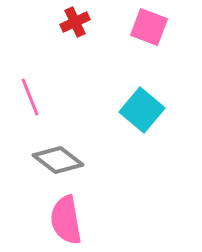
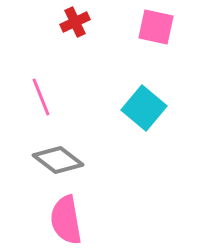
pink square: moved 7 px right; rotated 9 degrees counterclockwise
pink line: moved 11 px right
cyan square: moved 2 px right, 2 px up
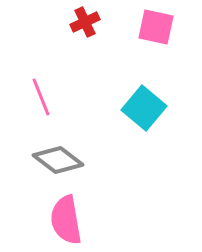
red cross: moved 10 px right
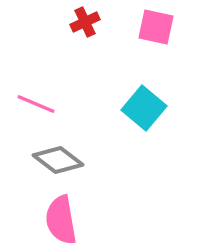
pink line: moved 5 px left, 7 px down; rotated 45 degrees counterclockwise
pink semicircle: moved 5 px left
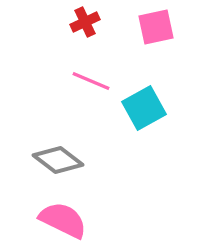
pink square: rotated 24 degrees counterclockwise
pink line: moved 55 px right, 23 px up
cyan square: rotated 21 degrees clockwise
pink semicircle: moved 2 px right; rotated 126 degrees clockwise
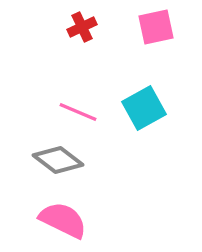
red cross: moved 3 px left, 5 px down
pink line: moved 13 px left, 31 px down
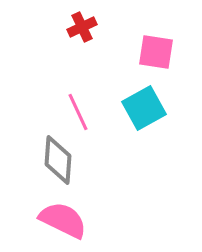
pink square: moved 25 px down; rotated 21 degrees clockwise
pink line: rotated 42 degrees clockwise
gray diamond: rotated 57 degrees clockwise
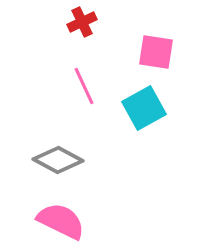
red cross: moved 5 px up
pink line: moved 6 px right, 26 px up
gray diamond: rotated 66 degrees counterclockwise
pink semicircle: moved 2 px left, 1 px down
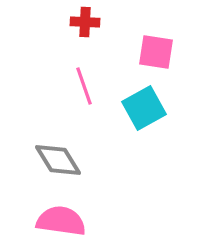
red cross: moved 3 px right; rotated 28 degrees clockwise
pink line: rotated 6 degrees clockwise
gray diamond: rotated 30 degrees clockwise
pink semicircle: rotated 18 degrees counterclockwise
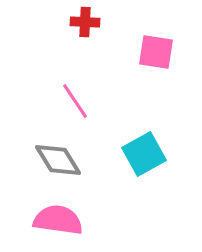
pink line: moved 9 px left, 15 px down; rotated 15 degrees counterclockwise
cyan square: moved 46 px down
pink semicircle: moved 3 px left, 1 px up
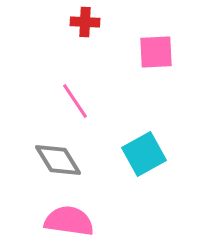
pink square: rotated 12 degrees counterclockwise
pink semicircle: moved 11 px right, 1 px down
